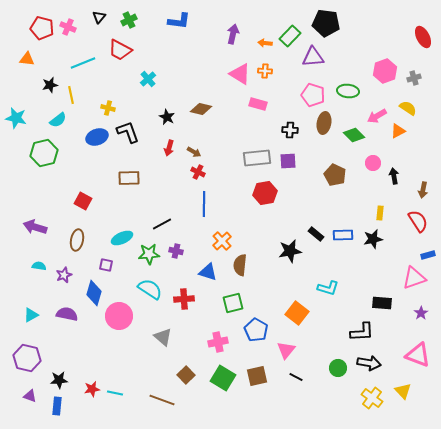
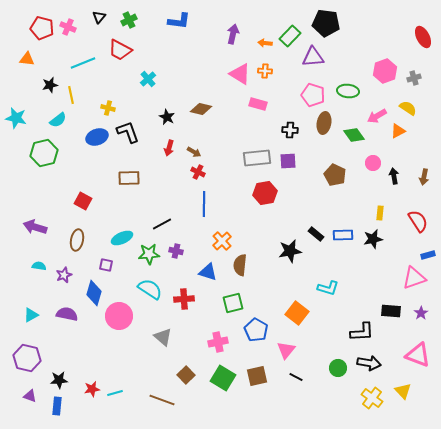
green diamond at (354, 135): rotated 10 degrees clockwise
brown arrow at (423, 190): moved 1 px right, 13 px up
black rectangle at (382, 303): moved 9 px right, 8 px down
cyan line at (115, 393): rotated 28 degrees counterclockwise
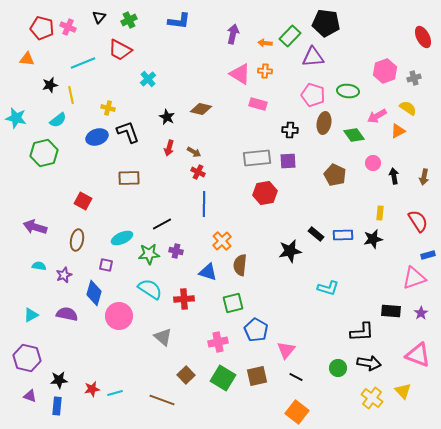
orange square at (297, 313): moved 99 px down
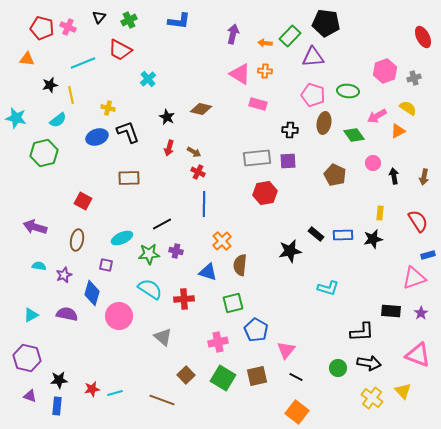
blue diamond at (94, 293): moved 2 px left
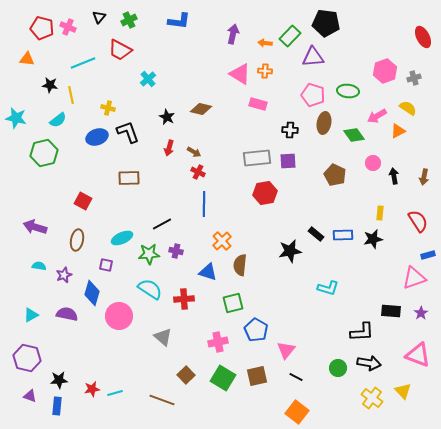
black star at (50, 85): rotated 21 degrees clockwise
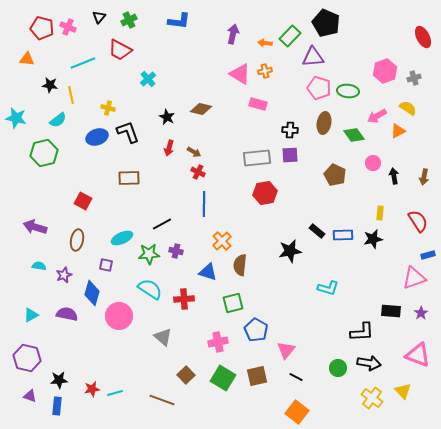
black pentagon at (326, 23): rotated 16 degrees clockwise
orange cross at (265, 71): rotated 16 degrees counterclockwise
pink pentagon at (313, 95): moved 6 px right, 7 px up
purple square at (288, 161): moved 2 px right, 6 px up
black rectangle at (316, 234): moved 1 px right, 3 px up
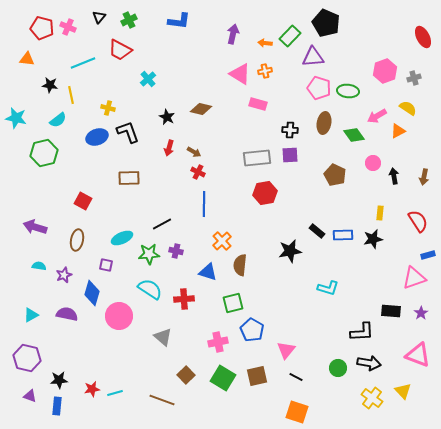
blue pentagon at (256, 330): moved 4 px left
orange square at (297, 412): rotated 20 degrees counterclockwise
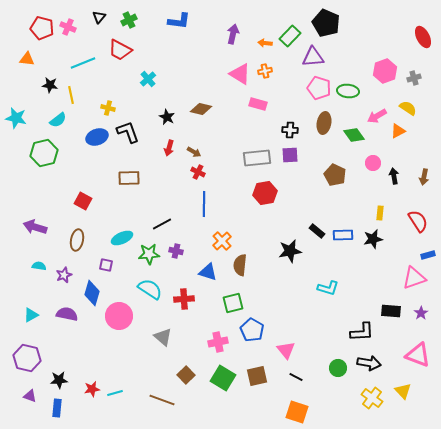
pink triangle at (286, 350): rotated 18 degrees counterclockwise
blue rectangle at (57, 406): moved 2 px down
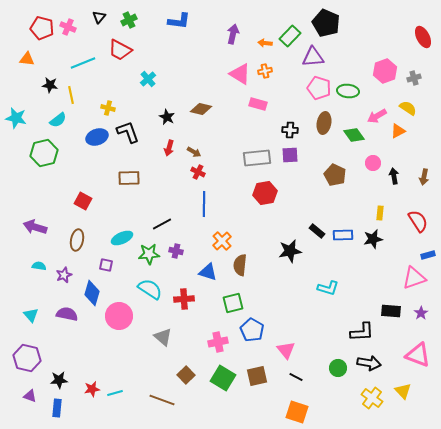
cyan triangle at (31, 315): rotated 42 degrees counterclockwise
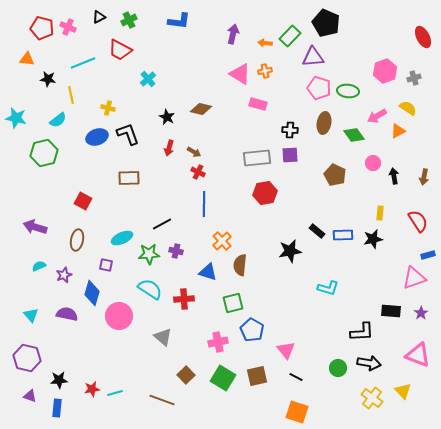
black triangle at (99, 17): rotated 24 degrees clockwise
black star at (50, 85): moved 2 px left, 6 px up
black L-shape at (128, 132): moved 2 px down
cyan semicircle at (39, 266): rotated 32 degrees counterclockwise
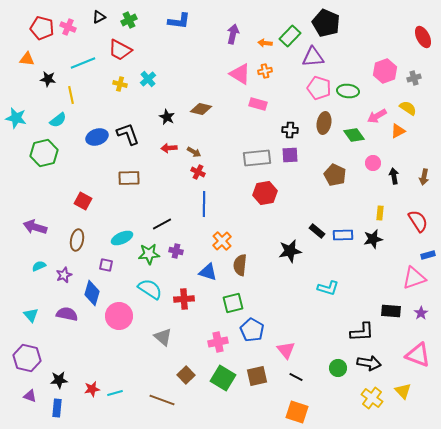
yellow cross at (108, 108): moved 12 px right, 24 px up
red arrow at (169, 148): rotated 70 degrees clockwise
